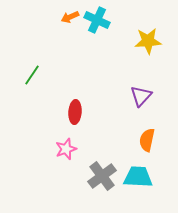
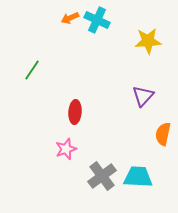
orange arrow: moved 1 px down
green line: moved 5 px up
purple triangle: moved 2 px right
orange semicircle: moved 16 px right, 6 px up
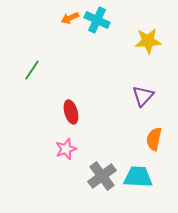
red ellipse: moved 4 px left; rotated 20 degrees counterclockwise
orange semicircle: moved 9 px left, 5 px down
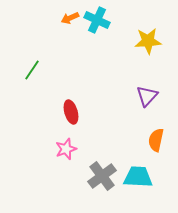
purple triangle: moved 4 px right
orange semicircle: moved 2 px right, 1 px down
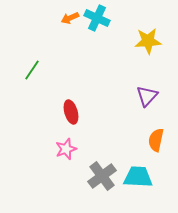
cyan cross: moved 2 px up
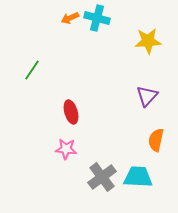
cyan cross: rotated 10 degrees counterclockwise
pink star: rotated 25 degrees clockwise
gray cross: moved 1 px down
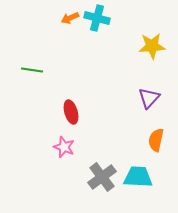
yellow star: moved 4 px right, 5 px down
green line: rotated 65 degrees clockwise
purple triangle: moved 2 px right, 2 px down
pink star: moved 2 px left, 2 px up; rotated 15 degrees clockwise
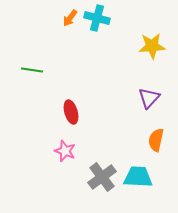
orange arrow: rotated 30 degrees counterclockwise
pink star: moved 1 px right, 4 px down
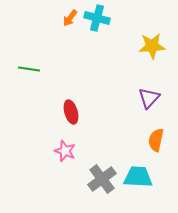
green line: moved 3 px left, 1 px up
gray cross: moved 2 px down
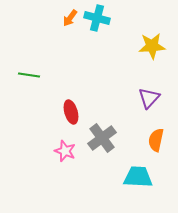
green line: moved 6 px down
gray cross: moved 41 px up
